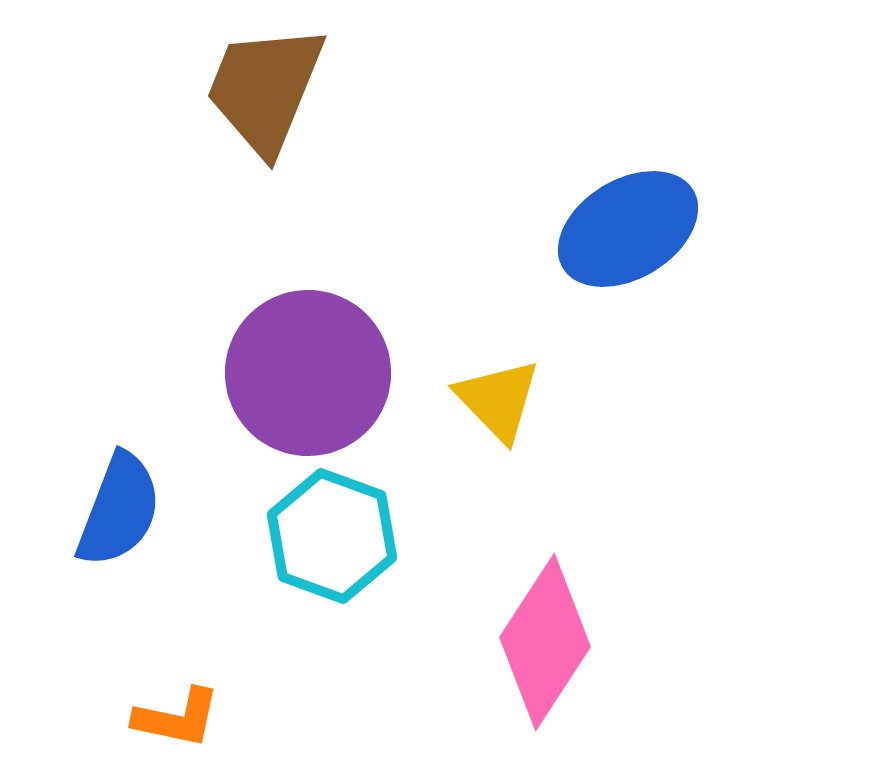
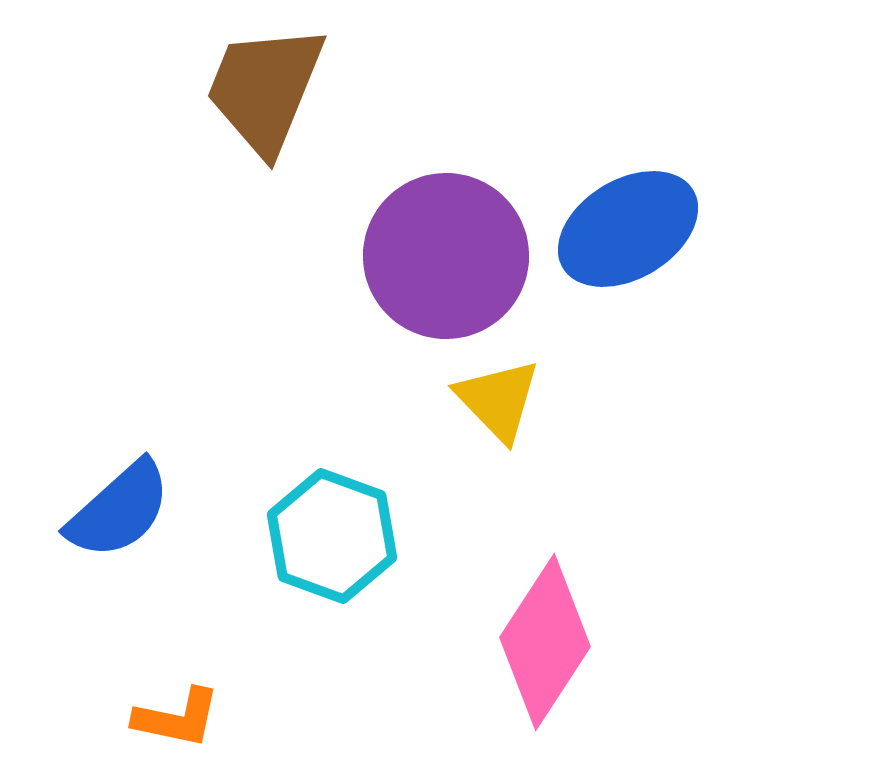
purple circle: moved 138 px right, 117 px up
blue semicircle: rotated 27 degrees clockwise
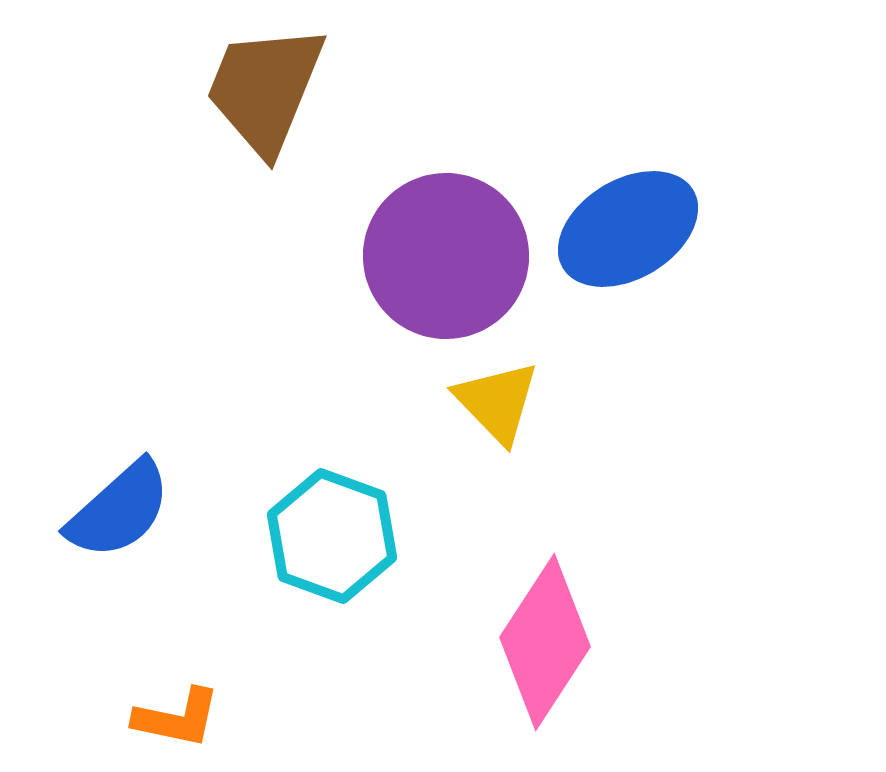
yellow triangle: moved 1 px left, 2 px down
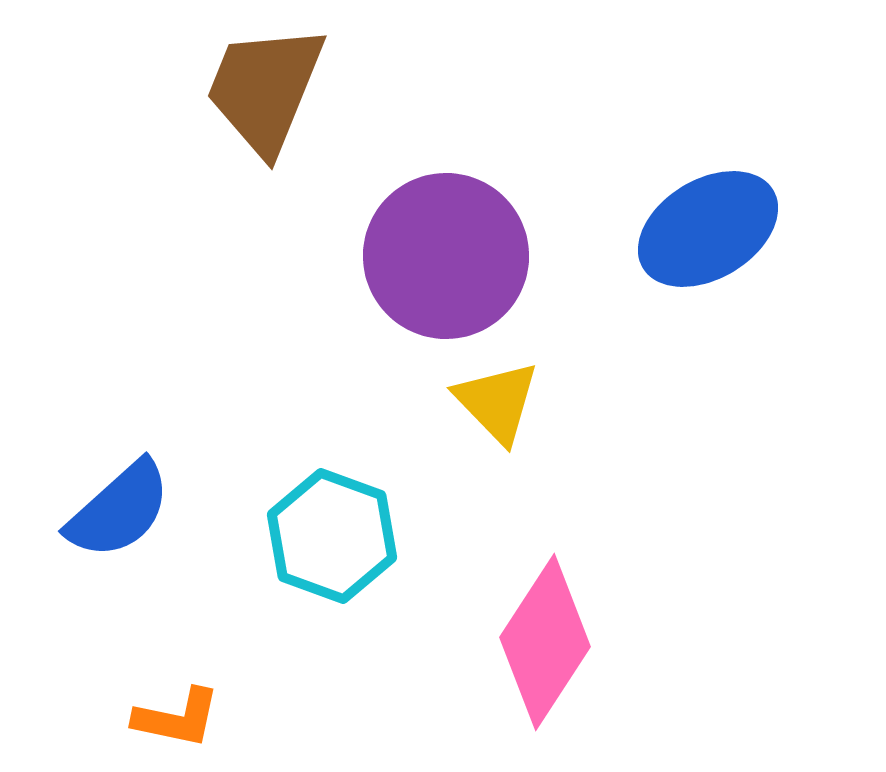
blue ellipse: moved 80 px right
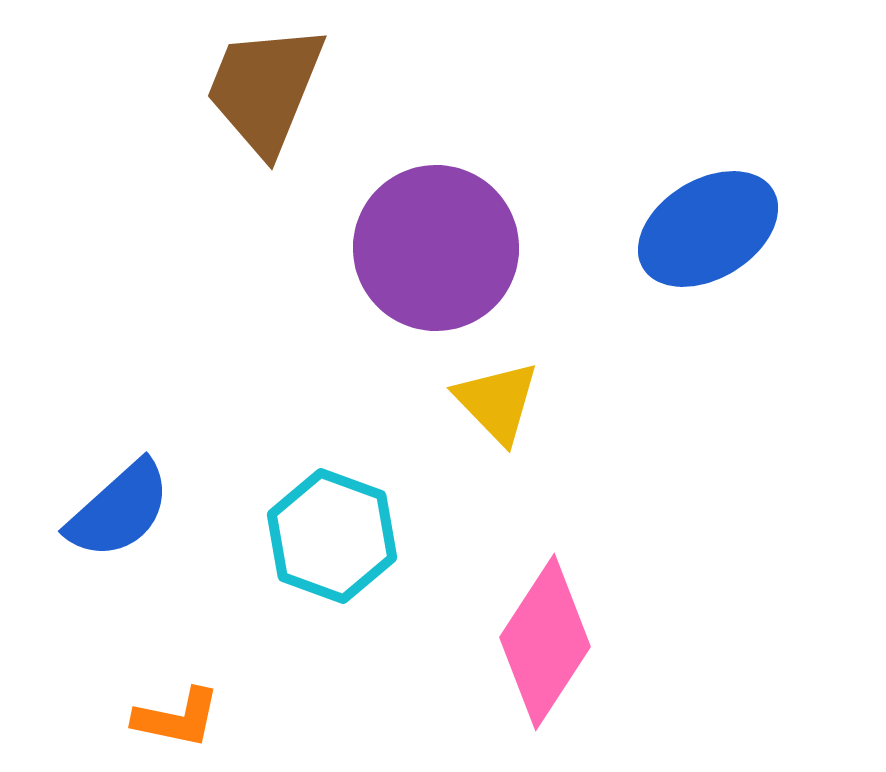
purple circle: moved 10 px left, 8 px up
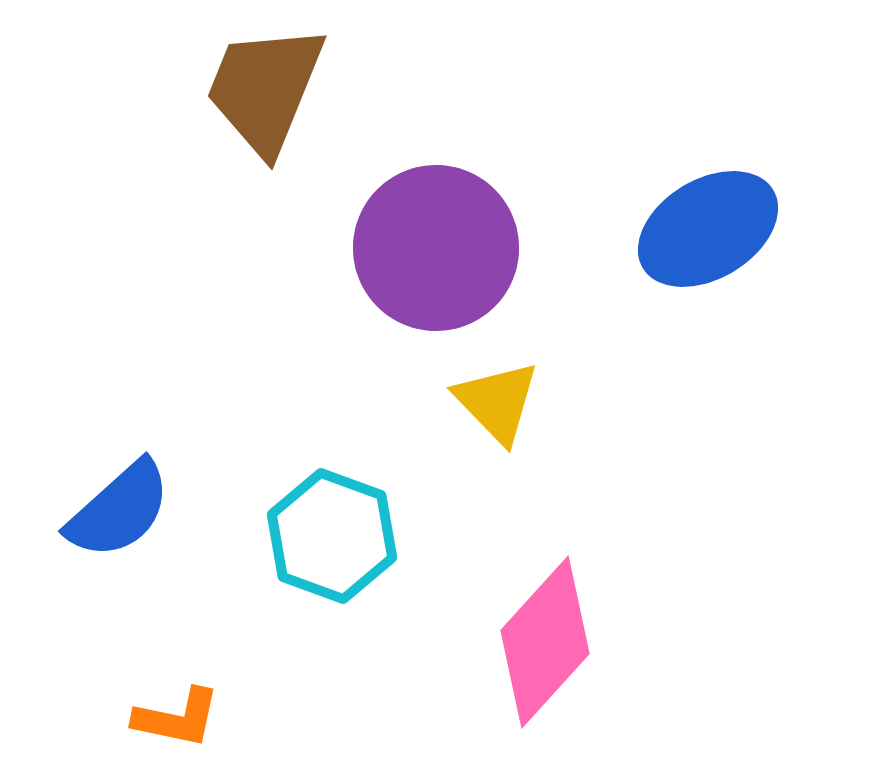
pink diamond: rotated 9 degrees clockwise
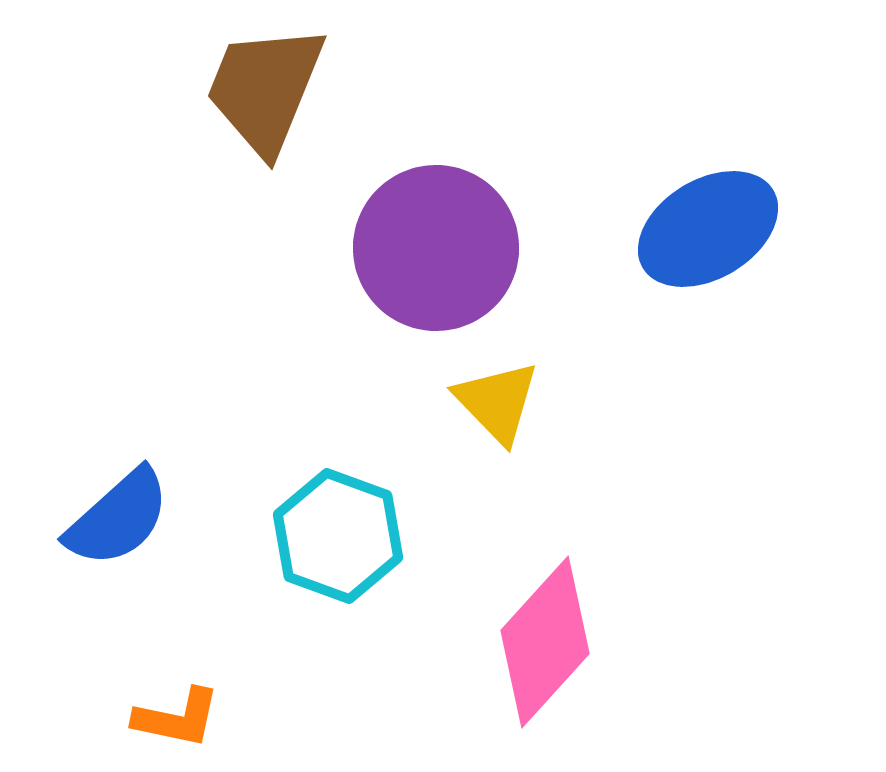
blue semicircle: moved 1 px left, 8 px down
cyan hexagon: moved 6 px right
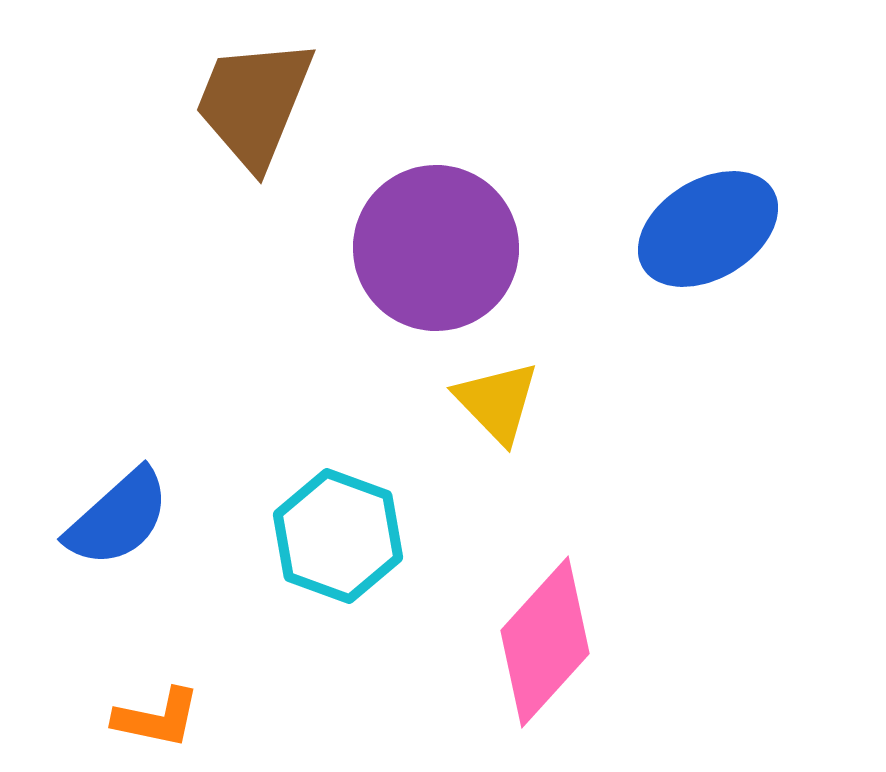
brown trapezoid: moved 11 px left, 14 px down
orange L-shape: moved 20 px left
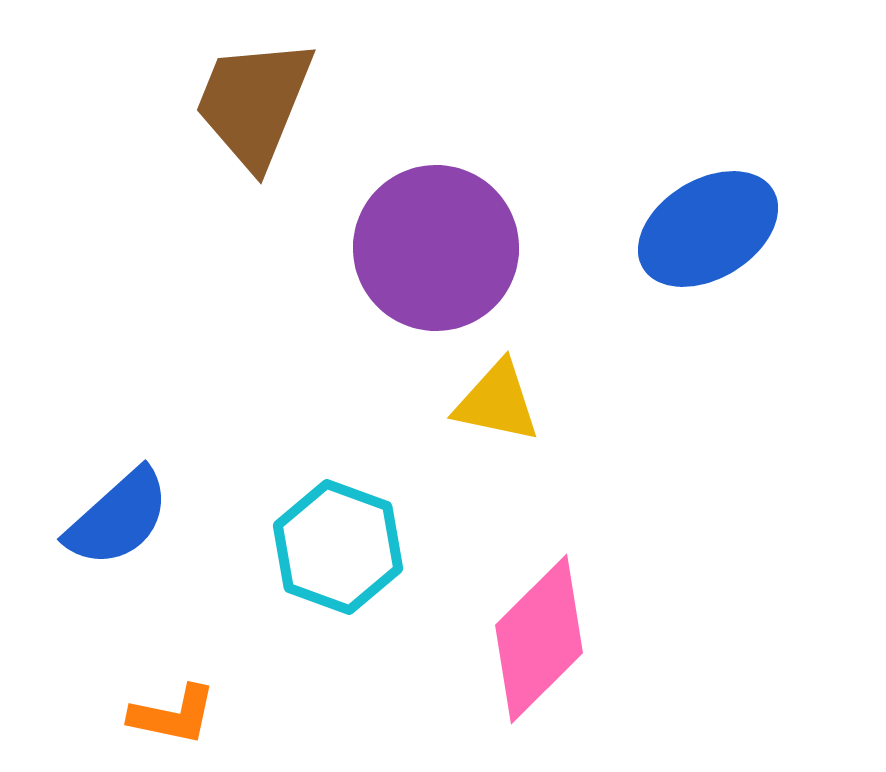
yellow triangle: rotated 34 degrees counterclockwise
cyan hexagon: moved 11 px down
pink diamond: moved 6 px left, 3 px up; rotated 3 degrees clockwise
orange L-shape: moved 16 px right, 3 px up
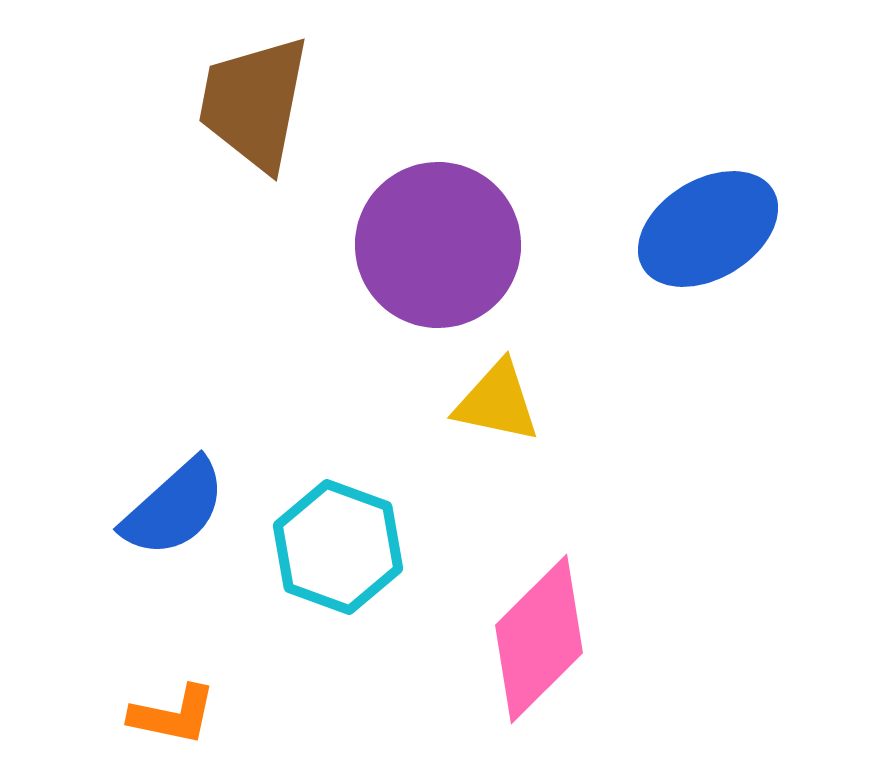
brown trapezoid: rotated 11 degrees counterclockwise
purple circle: moved 2 px right, 3 px up
blue semicircle: moved 56 px right, 10 px up
